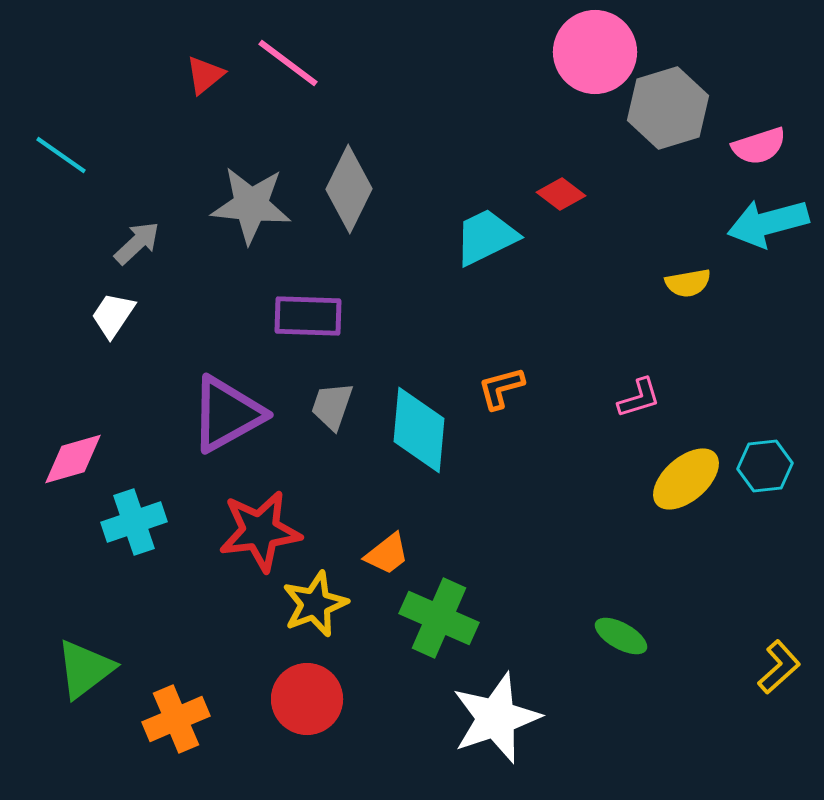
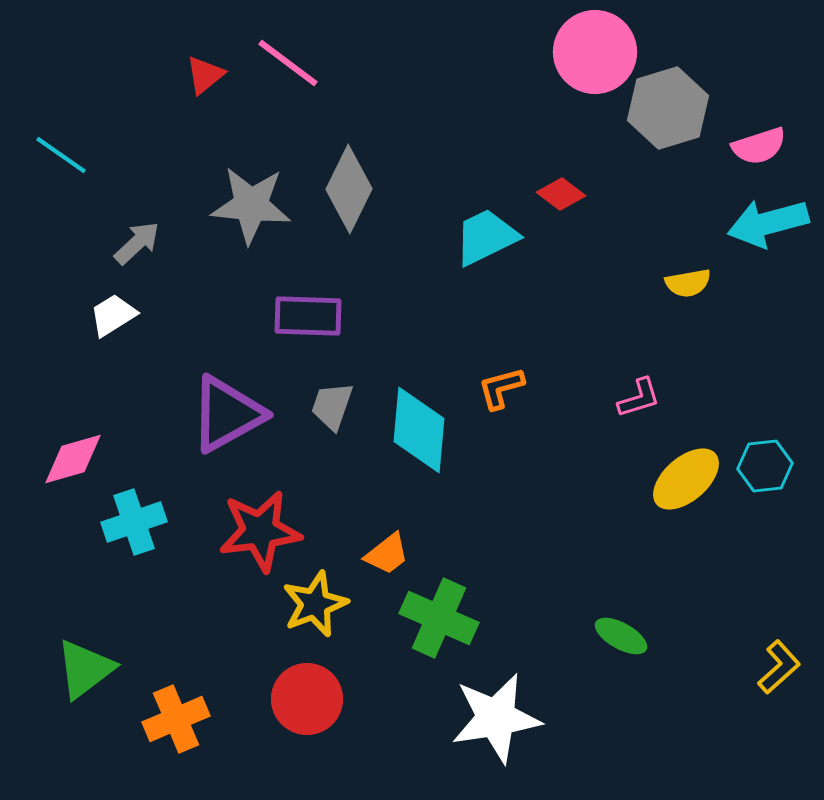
white trapezoid: rotated 24 degrees clockwise
white star: rotated 10 degrees clockwise
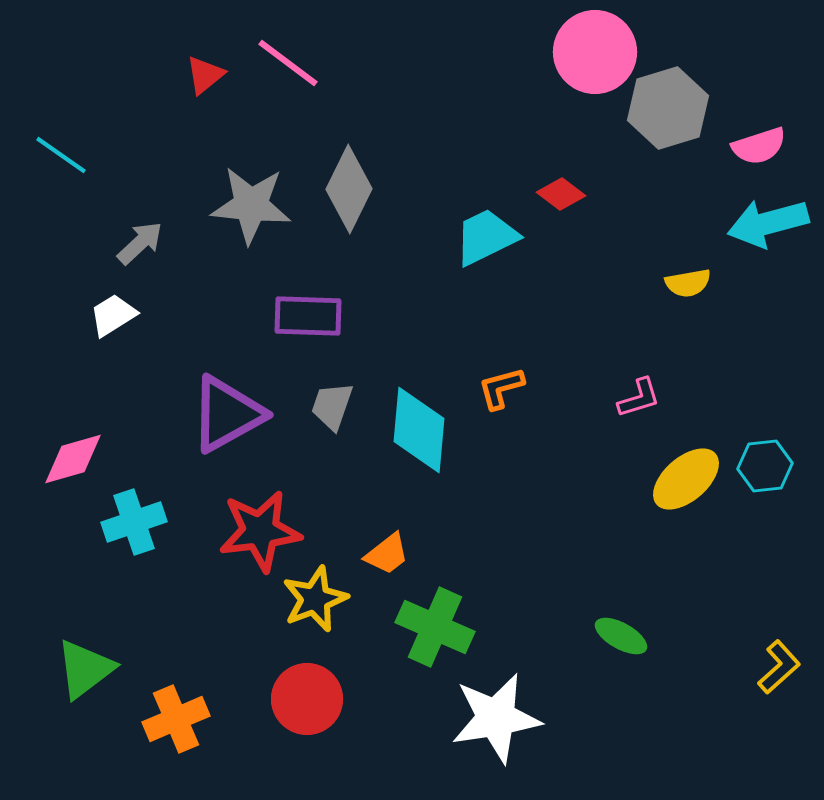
gray arrow: moved 3 px right
yellow star: moved 5 px up
green cross: moved 4 px left, 9 px down
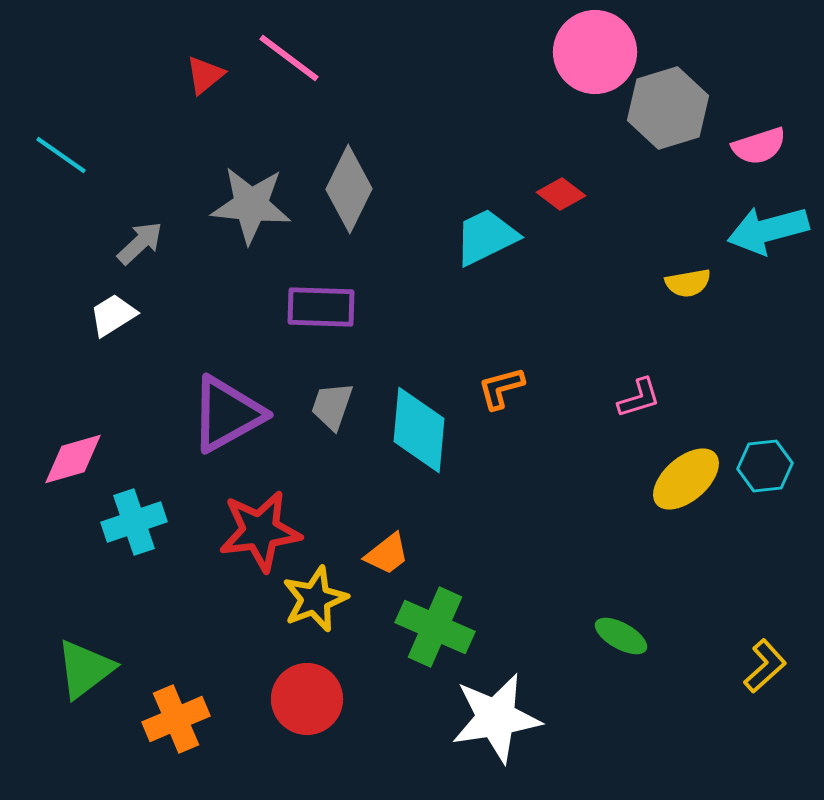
pink line: moved 1 px right, 5 px up
cyan arrow: moved 7 px down
purple rectangle: moved 13 px right, 9 px up
yellow L-shape: moved 14 px left, 1 px up
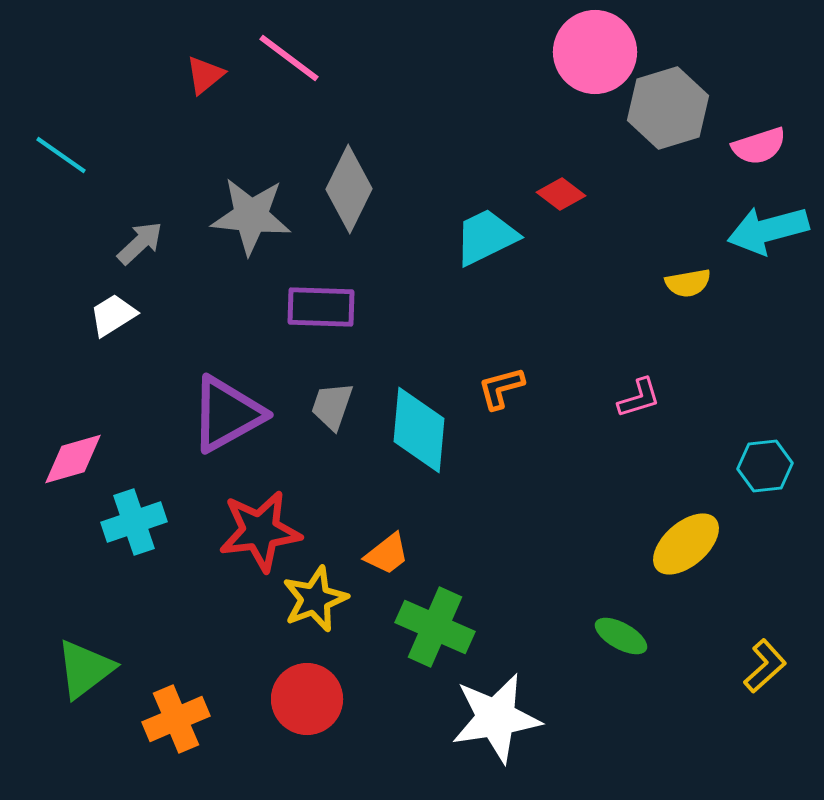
gray star: moved 11 px down
yellow ellipse: moved 65 px down
